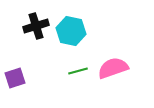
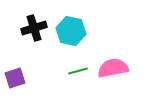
black cross: moved 2 px left, 2 px down
pink semicircle: rotated 8 degrees clockwise
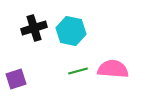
pink semicircle: moved 1 px down; rotated 16 degrees clockwise
purple square: moved 1 px right, 1 px down
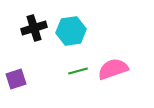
cyan hexagon: rotated 20 degrees counterclockwise
pink semicircle: rotated 24 degrees counterclockwise
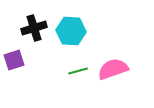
cyan hexagon: rotated 12 degrees clockwise
purple square: moved 2 px left, 19 px up
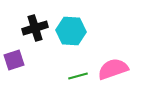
black cross: moved 1 px right
green line: moved 5 px down
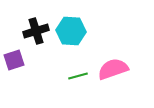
black cross: moved 1 px right, 3 px down
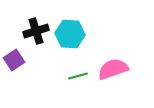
cyan hexagon: moved 1 px left, 3 px down
purple square: rotated 15 degrees counterclockwise
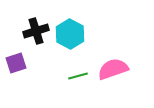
cyan hexagon: rotated 24 degrees clockwise
purple square: moved 2 px right, 3 px down; rotated 15 degrees clockwise
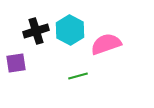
cyan hexagon: moved 4 px up
purple square: rotated 10 degrees clockwise
pink semicircle: moved 7 px left, 25 px up
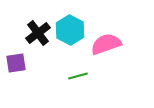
black cross: moved 2 px right, 2 px down; rotated 20 degrees counterclockwise
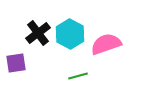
cyan hexagon: moved 4 px down
